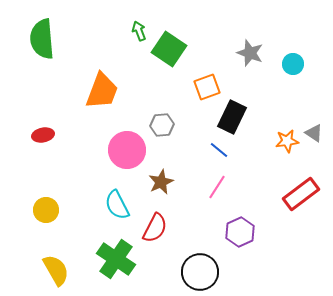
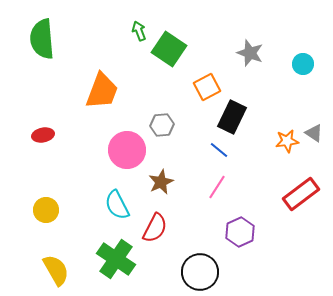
cyan circle: moved 10 px right
orange square: rotated 8 degrees counterclockwise
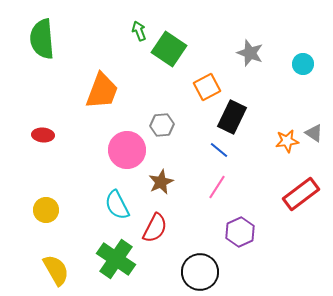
red ellipse: rotated 15 degrees clockwise
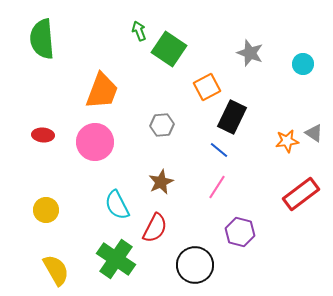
pink circle: moved 32 px left, 8 px up
purple hexagon: rotated 20 degrees counterclockwise
black circle: moved 5 px left, 7 px up
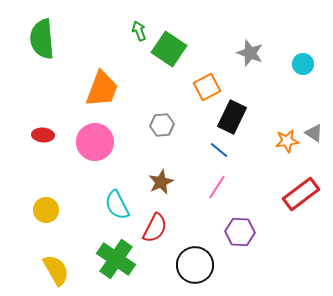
orange trapezoid: moved 2 px up
purple hexagon: rotated 12 degrees counterclockwise
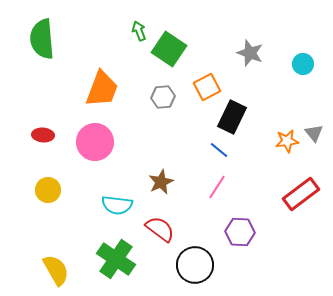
gray hexagon: moved 1 px right, 28 px up
gray triangle: rotated 18 degrees clockwise
cyan semicircle: rotated 56 degrees counterclockwise
yellow circle: moved 2 px right, 20 px up
red semicircle: moved 5 px right, 1 px down; rotated 80 degrees counterclockwise
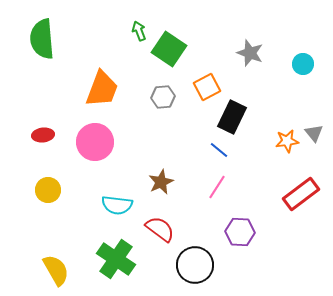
red ellipse: rotated 10 degrees counterclockwise
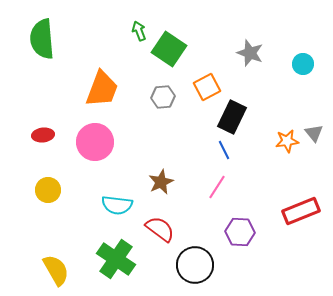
blue line: moved 5 px right; rotated 24 degrees clockwise
red rectangle: moved 17 px down; rotated 15 degrees clockwise
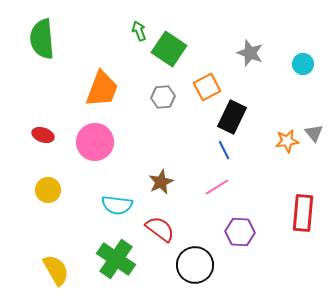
red ellipse: rotated 25 degrees clockwise
pink line: rotated 25 degrees clockwise
red rectangle: moved 2 px right, 2 px down; rotated 63 degrees counterclockwise
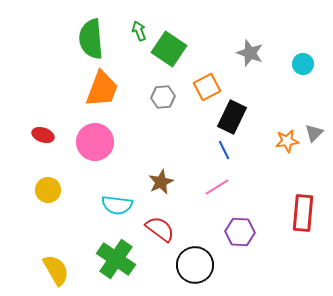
green semicircle: moved 49 px right
gray triangle: rotated 24 degrees clockwise
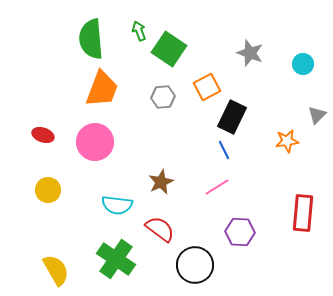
gray triangle: moved 3 px right, 18 px up
